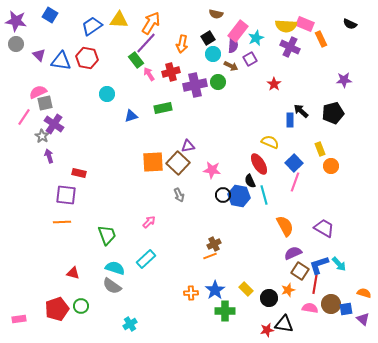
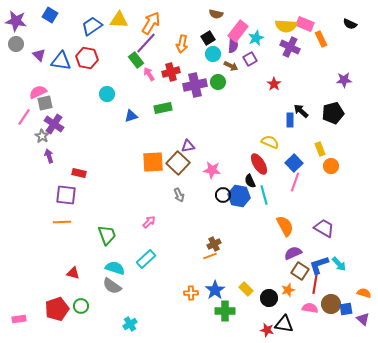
red star at (267, 330): rotated 24 degrees clockwise
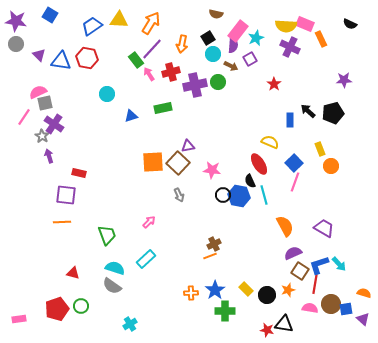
purple line at (146, 43): moved 6 px right, 6 px down
black arrow at (301, 111): moved 7 px right
black circle at (269, 298): moved 2 px left, 3 px up
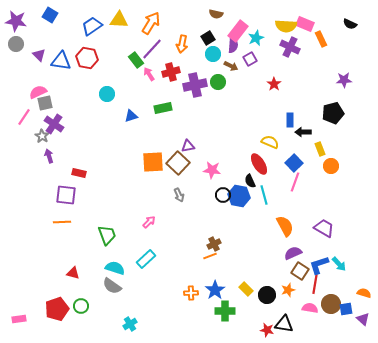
black arrow at (308, 111): moved 5 px left, 21 px down; rotated 42 degrees counterclockwise
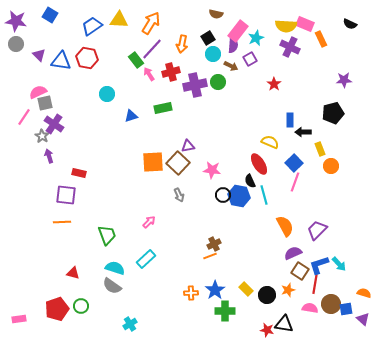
purple trapezoid at (324, 228): moved 7 px left, 2 px down; rotated 75 degrees counterclockwise
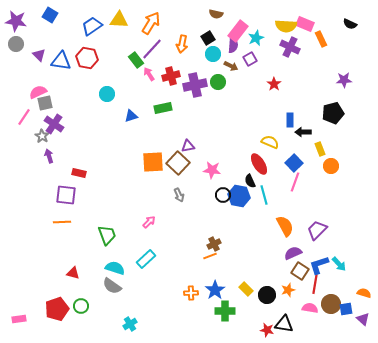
red cross at (171, 72): moved 4 px down
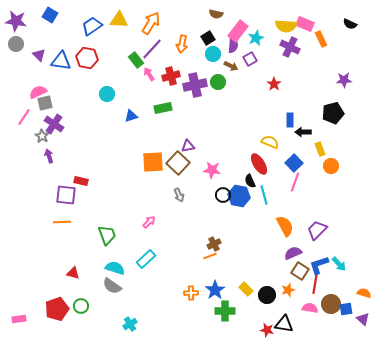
red rectangle at (79, 173): moved 2 px right, 8 px down
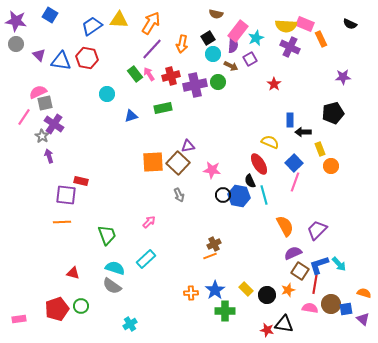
green rectangle at (136, 60): moved 1 px left, 14 px down
purple star at (344, 80): moved 1 px left, 3 px up
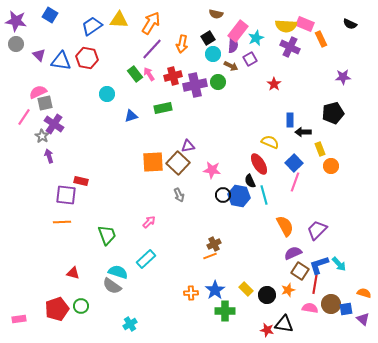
red cross at (171, 76): moved 2 px right
cyan semicircle at (115, 268): moved 3 px right, 4 px down
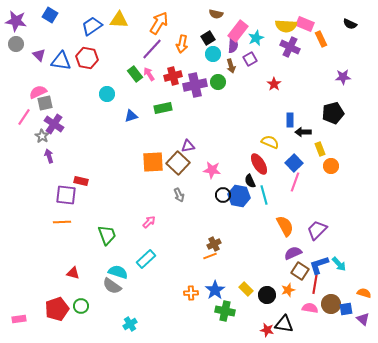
orange arrow at (151, 23): moved 8 px right
brown arrow at (231, 66): rotated 48 degrees clockwise
green cross at (225, 311): rotated 12 degrees clockwise
